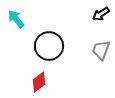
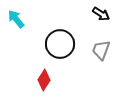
black arrow: rotated 114 degrees counterclockwise
black circle: moved 11 px right, 2 px up
red diamond: moved 5 px right, 2 px up; rotated 20 degrees counterclockwise
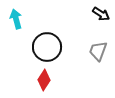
cyan arrow: rotated 24 degrees clockwise
black circle: moved 13 px left, 3 px down
gray trapezoid: moved 3 px left, 1 px down
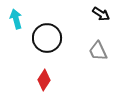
black circle: moved 9 px up
gray trapezoid: rotated 45 degrees counterclockwise
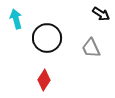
gray trapezoid: moved 7 px left, 3 px up
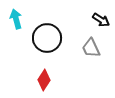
black arrow: moved 6 px down
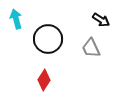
black circle: moved 1 px right, 1 px down
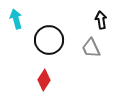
black arrow: rotated 132 degrees counterclockwise
black circle: moved 1 px right, 1 px down
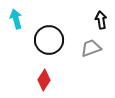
gray trapezoid: rotated 95 degrees clockwise
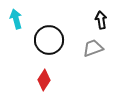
gray trapezoid: moved 2 px right
